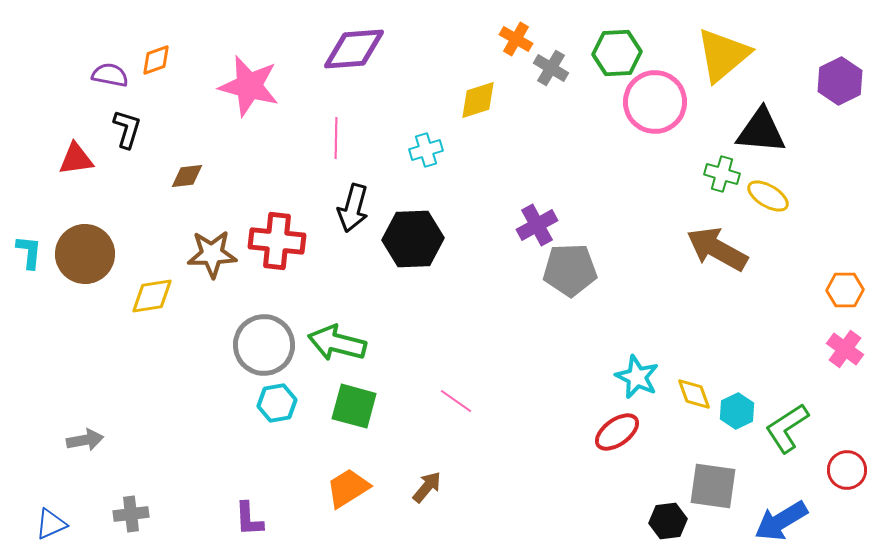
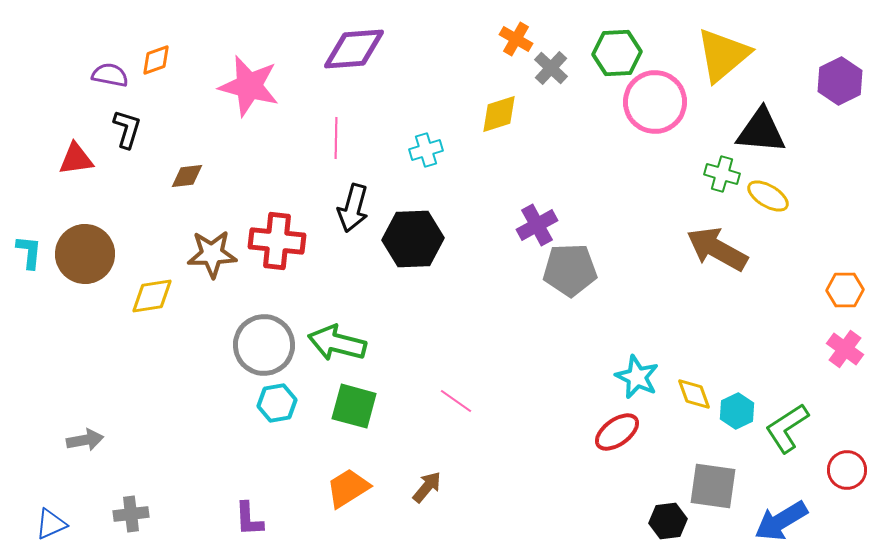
gray cross at (551, 68): rotated 12 degrees clockwise
yellow diamond at (478, 100): moved 21 px right, 14 px down
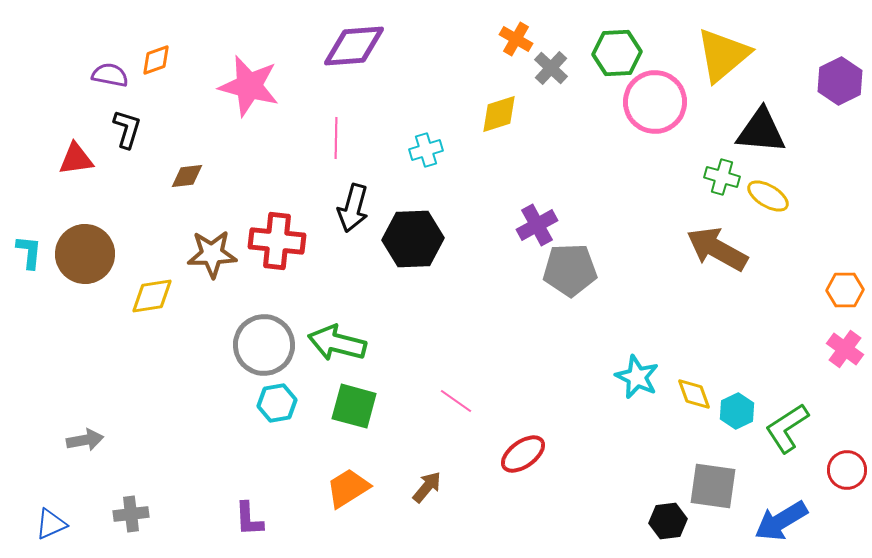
purple diamond at (354, 49): moved 3 px up
green cross at (722, 174): moved 3 px down
red ellipse at (617, 432): moved 94 px left, 22 px down
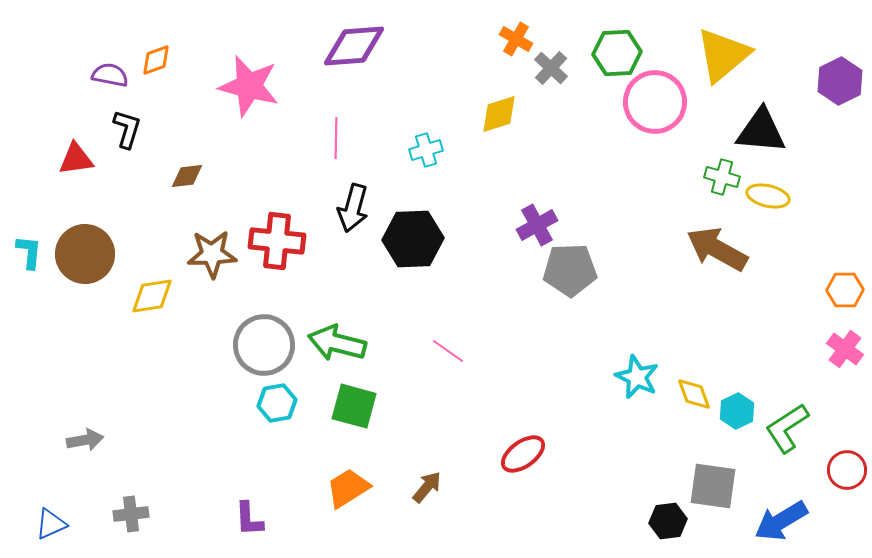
yellow ellipse at (768, 196): rotated 18 degrees counterclockwise
pink line at (456, 401): moved 8 px left, 50 px up
